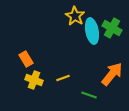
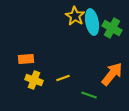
cyan ellipse: moved 9 px up
orange rectangle: rotated 63 degrees counterclockwise
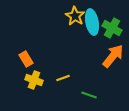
orange rectangle: rotated 63 degrees clockwise
orange arrow: moved 1 px right, 18 px up
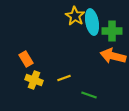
green cross: moved 3 px down; rotated 30 degrees counterclockwise
orange arrow: rotated 115 degrees counterclockwise
yellow line: moved 1 px right
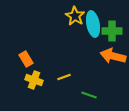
cyan ellipse: moved 1 px right, 2 px down
yellow line: moved 1 px up
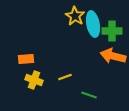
orange rectangle: rotated 63 degrees counterclockwise
yellow line: moved 1 px right
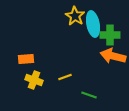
green cross: moved 2 px left, 4 px down
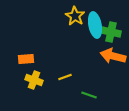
cyan ellipse: moved 2 px right, 1 px down
green cross: moved 1 px right, 3 px up; rotated 12 degrees clockwise
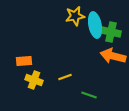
yellow star: rotated 30 degrees clockwise
orange rectangle: moved 2 px left, 2 px down
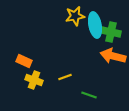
orange rectangle: rotated 28 degrees clockwise
